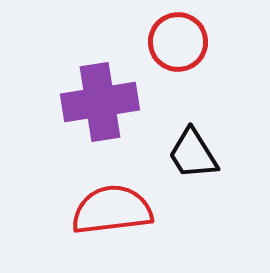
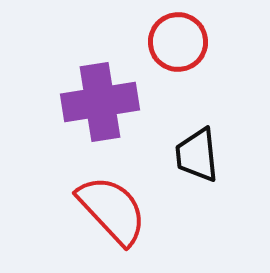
black trapezoid: moved 4 px right, 1 px down; rotated 26 degrees clockwise
red semicircle: rotated 54 degrees clockwise
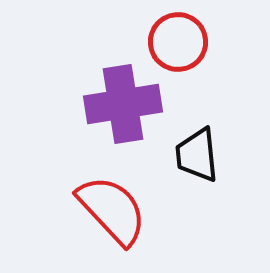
purple cross: moved 23 px right, 2 px down
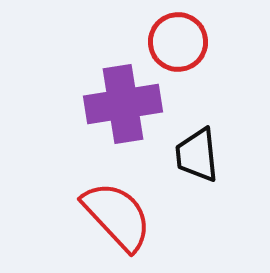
red semicircle: moved 5 px right, 6 px down
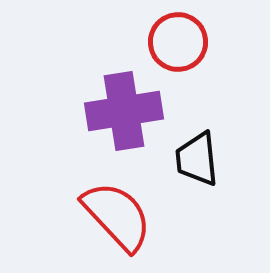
purple cross: moved 1 px right, 7 px down
black trapezoid: moved 4 px down
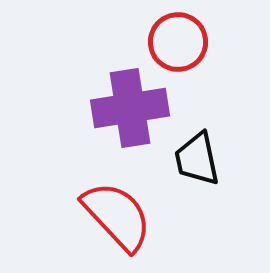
purple cross: moved 6 px right, 3 px up
black trapezoid: rotated 6 degrees counterclockwise
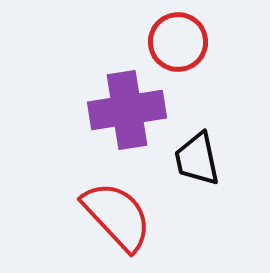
purple cross: moved 3 px left, 2 px down
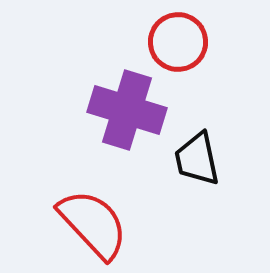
purple cross: rotated 26 degrees clockwise
red semicircle: moved 24 px left, 8 px down
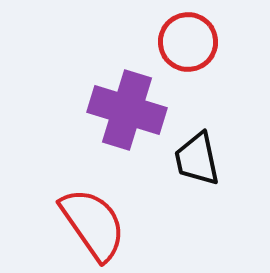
red circle: moved 10 px right
red semicircle: rotated 8 degrees clockwise
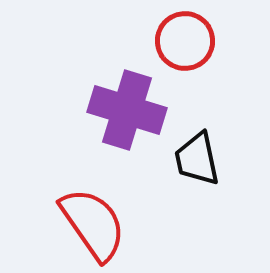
red circle: moved 3 px left, 1 px up
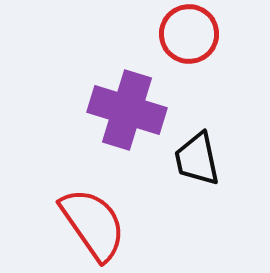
red circle: moved 4 px right, 7 px up
